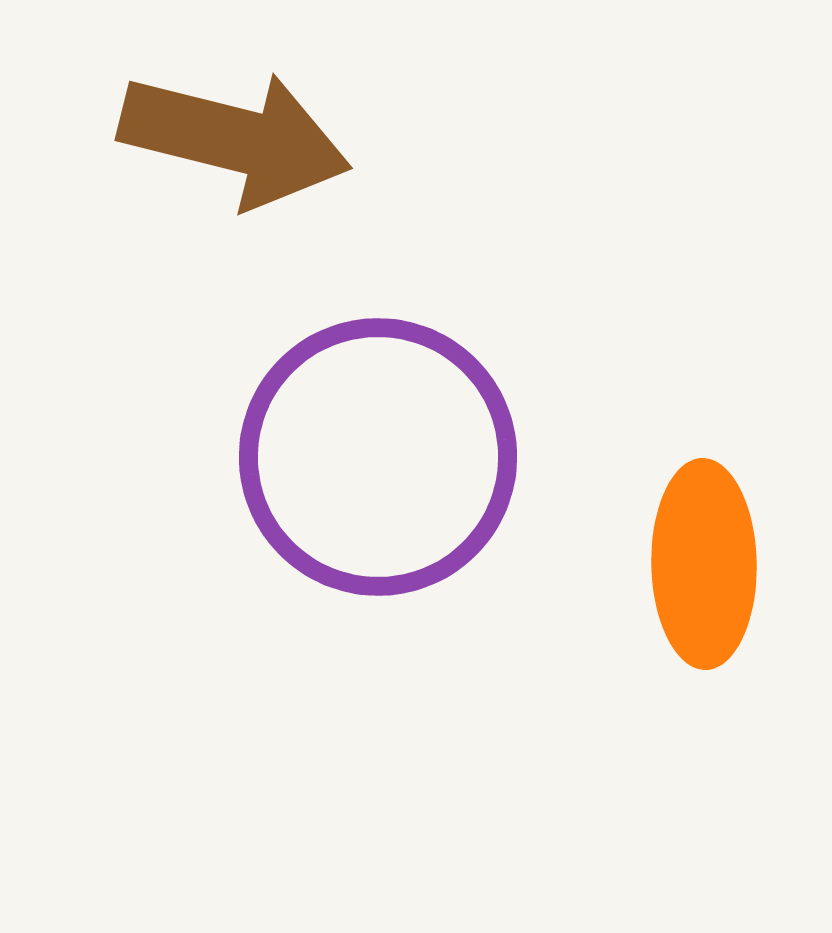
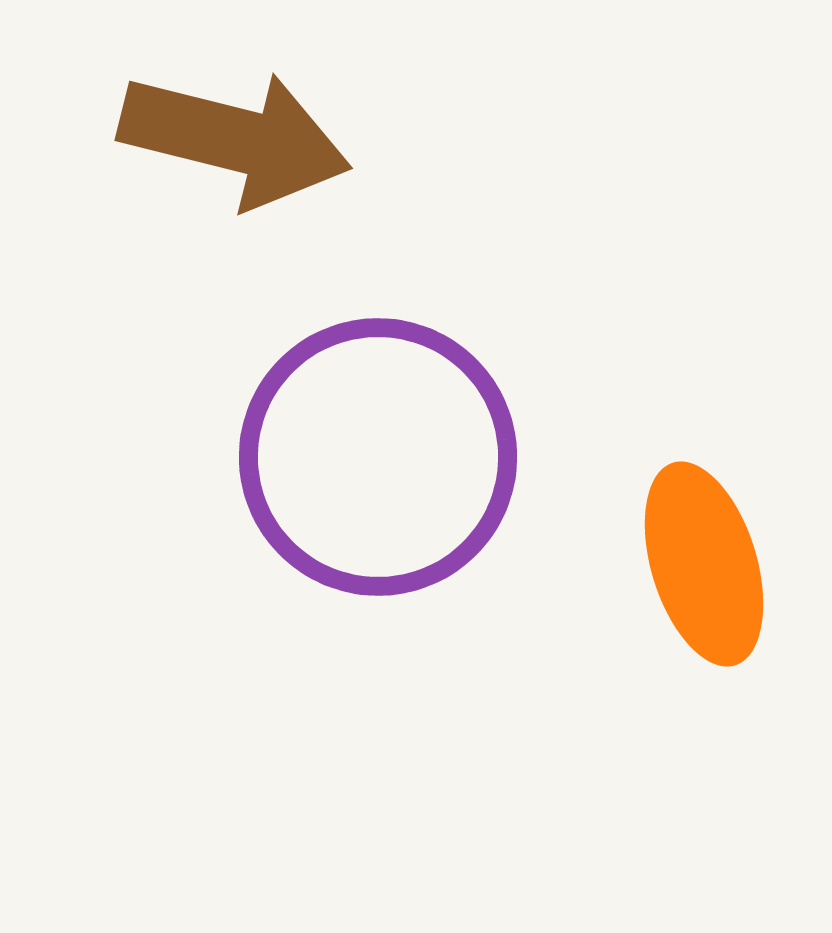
orange ellipse: rotated 16 degrees counterclockwise
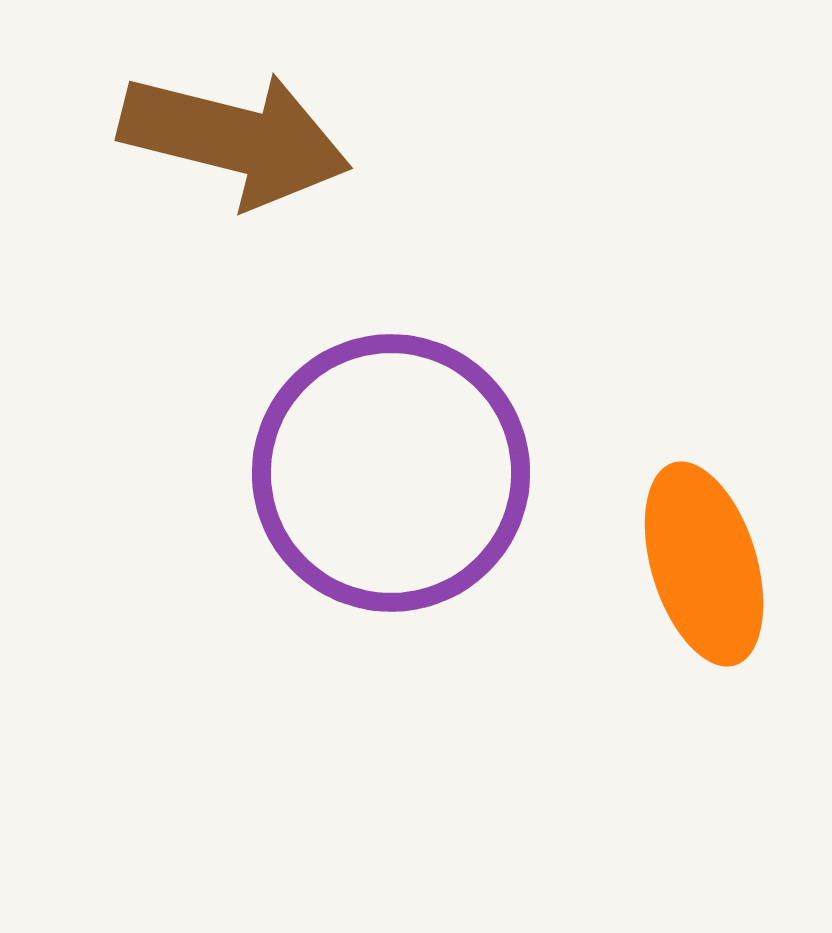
purple circle: moved 13 px right, 16 px down
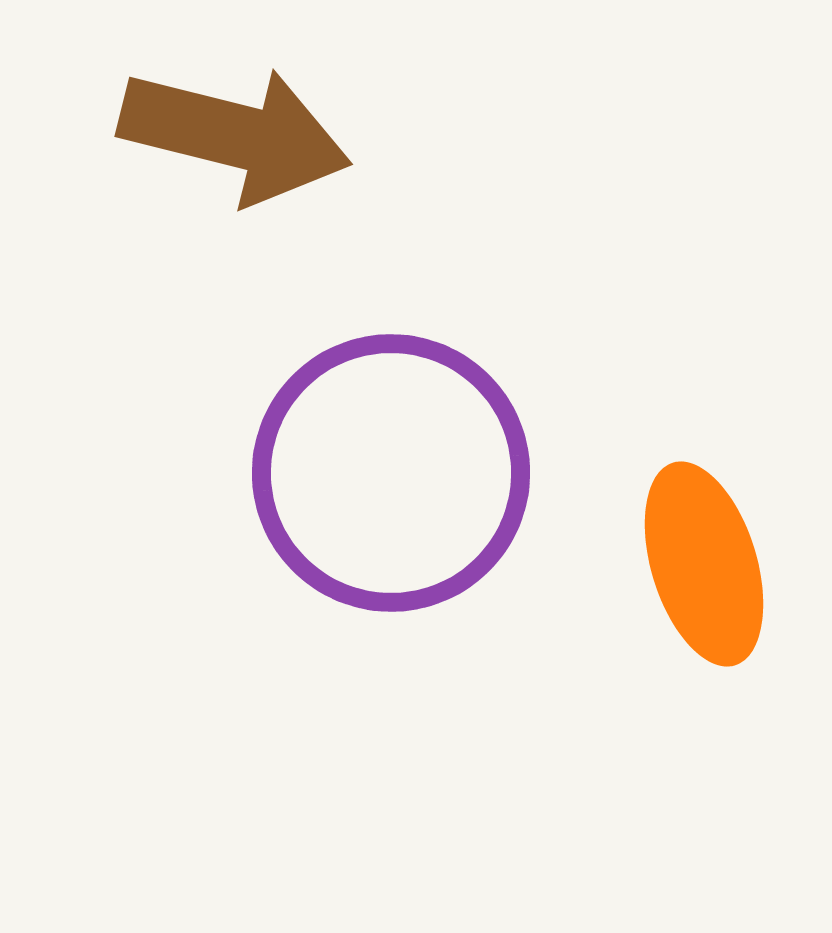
brown arrow: moved 4 px up
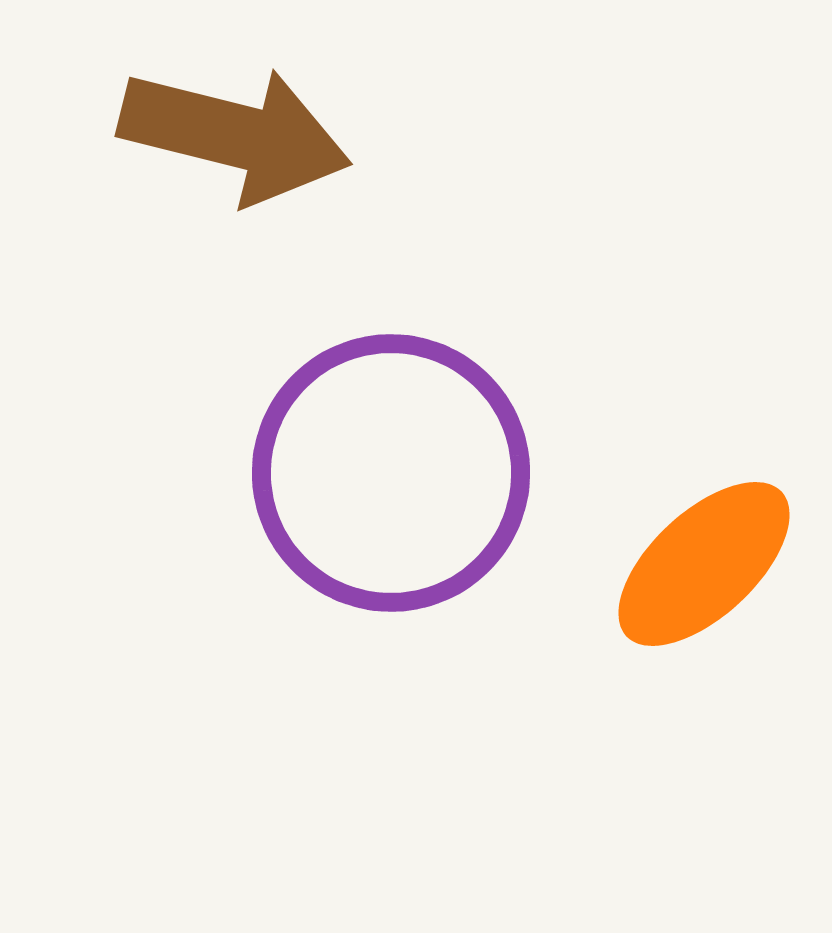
orange ellipse: rotated 64 degrees clockwise
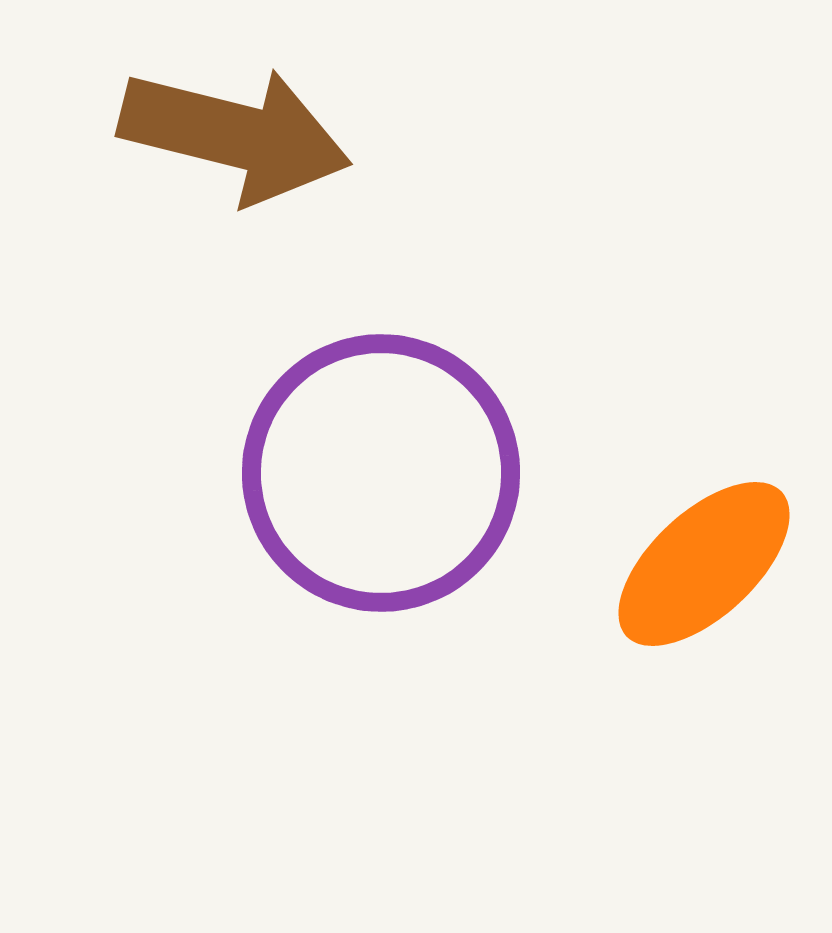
purple circle: moved 10 px left
